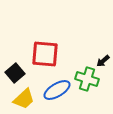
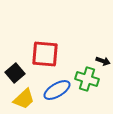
black arrow: rotated 120 degrees counterclockwise
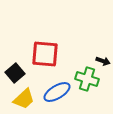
blue ellipse: moved 2 px down
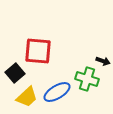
red square: moved 7 px left, 3 px up
yellow trapezoid: moved 3 px right, 2 px up
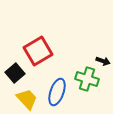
red square: rotated 36 degrees counterclockwise
blue ellipse: rotated 40 degrees counterclockwise
yellow trapezoid: moved 2 px down; rotated 90 degrees counterclockwise
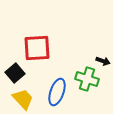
red square: moved 1 px left, 3 px up; rotated 28 degrees clockwise
yellow trapezoid: moved 4 px left
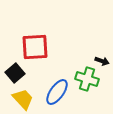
red square: moved 2 px left, 1 px up
black arrow: moved 1 px left
blue ellipse: rotated 16 degrees clockwise
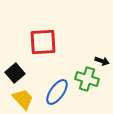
red square: moved 8 px right, 5 px up
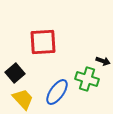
black arrow: moved 1 px right
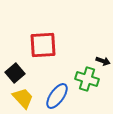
red square: moved 3 px down
blue ellipse: moved 4 px down
yellow trapezoid: moved 1 px up
